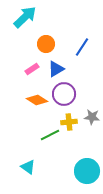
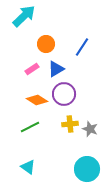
cyan arrow: moved 1 px left, 1 px up
gray star: moved 2 px left, 12 px down; rotated 14 degrees clockwise
yellow cross: moved 1 px right, 2 px down
green line: moved 20 px left, 8 px up
cyan circle: moved 2 px up
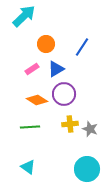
green line: rotated 24 degrees clockwise
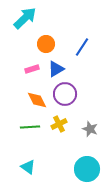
cyan arrow: moved 1 px right, 2 px down
pink rectangle: rotated 16 degrees clockwise
purple circle: moved 1 px right
orange diamond: rotated 30 degrees clockwise
yellow cross: moved 11 px left; rotated 21 degrees counterclockwise
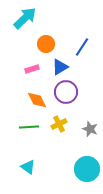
blue triangle: moved 4 px right, 2 px up
purple circle: moved 1 px right, 2 px up
green line: moved 1 px left
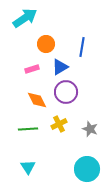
cyan arrow: rotated 10 degrees clockwise
blue line: rotated 24 degrees counterclockwise
green line: moved 1 px left, 2 px down
cyan triangle: rotated 21 degrees clockwise
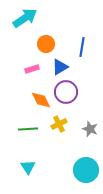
orange diamond: moved 4 px right
cyan circle: moved 1 px left, 1 px down
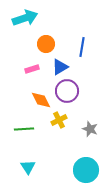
cyan arrow: rotated 15 degrees clockwise
purple circle: moved 1 px right, 1 px up
yellow cross: moved 4 px up
green line: moved 4 px left
